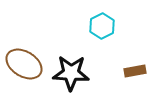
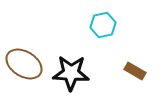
cyan hexagon: moved 1 px right, 1 px up; rotated 15 degrees clockwise
brown rectangle: rotated 40 degrees clockwise
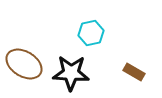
cyan hexagon: moved 12 px left, 8 px down
brown rectangle: moved 1 px left, 1 px down
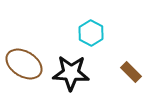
cyan hexagon: rotated 20 degrees counterclockwise
brown rectangle: moved 3 px left; rotated 15 degrees clockwise
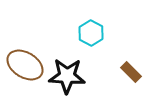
brown ellipse: moved 1 px right, 1 px down
black star: moved 4 px left, 3 px down
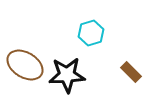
cyan hexagon: rotated 15 degrees clockwise
black star: moved 1 px up; rotated 6 degrees counterclockwise
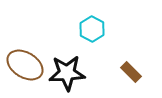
cyan hexagon: moved 1 px right, 4 px up; rotated 15 degrees counterclockwise
black star: moved 2 px up
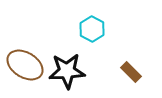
black star: moved 2 px up
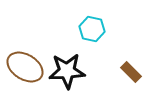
cyan hexagon: rotated 15 degrees counterclockwise
brown ellipse: moved 2 px down
